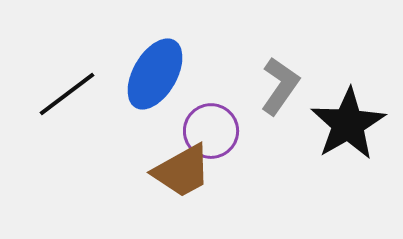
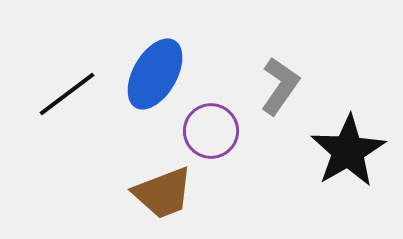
black star: moved 27 px down
brown trapezoid: moved 19 px left, 22 px down; rotated 8 degrees clockwise
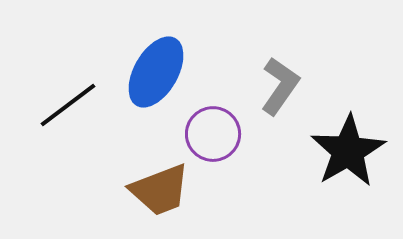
blue ellipse: moved 1 px right, 2 px up
black line: moved 1 px right, 11 px down
purple circle: moved 2 px right, 3 px down
brown trapezoid: moved 3 px left, 3 px up
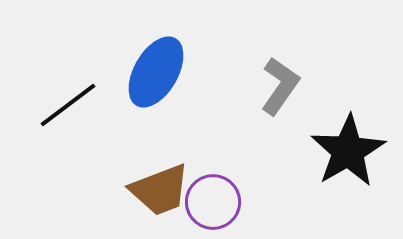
purple circle: moved 68 px down
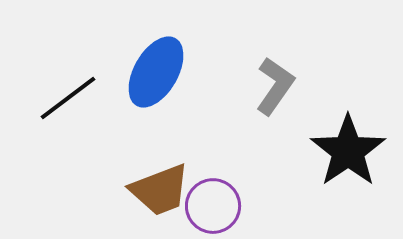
gray L-shape: moved 5 px left
black line: moved 7 px up
black star: rotated 4 degrees counterclockwise
purple circle: moved 4 px down
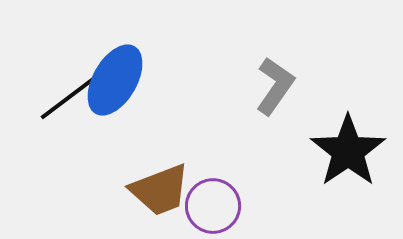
blue ellipse: moved 41 px left, 8 px down
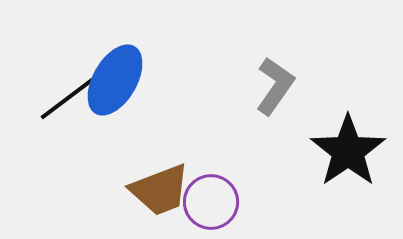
purple circle: moved 2 px left, 4 px up
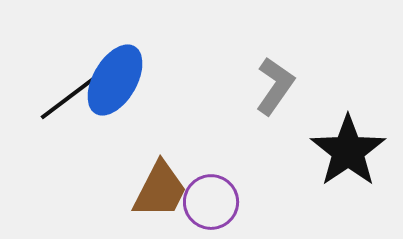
brown trapezoid: rotated 42 degrees counterclockwise
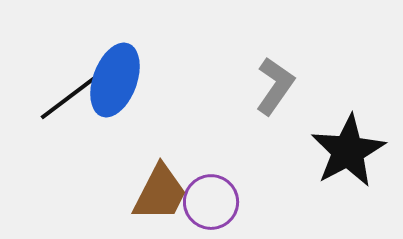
blue ellipse: rotated 10 degrees counterclockwise
black star: rotated 6 degrees clockwise
brown trapezoid: moved 3 px down
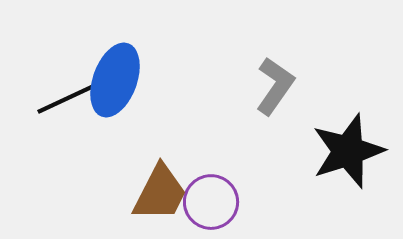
black line: rotated 12 degrees clockwise
black star: rotated 10 degrees clockwise
